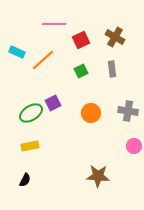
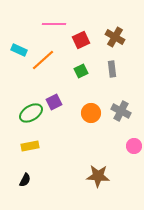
cyan rectangle: moved 2 px right, 2 px up
purple square: moved 1 px right, 1 px up
gray cross: moved 7 px left; rotated 18 degrees clockwise
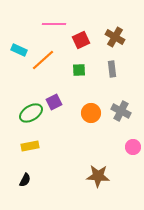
green square: moved 2 px left, 1 px up; rotated 24 degrees clockwise
pink circle: moved 1 px left, 1 px down
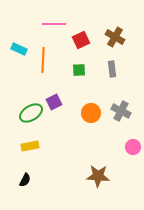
cyan rectangle: moved 1 px up
orange line: rotated 45 degrees counterclockwise
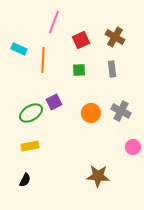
pink line: moved 2 px up; rotated 70 degrees counterclockwise
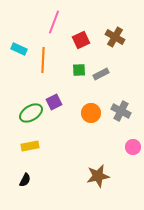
gray rectangle: moved 11 px left, 5 px down; rotated 70 degrees clockwise
brown star: rotated 15 degrees counterclockwise
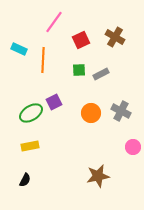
pink line: rotated 15 degrees clockwise
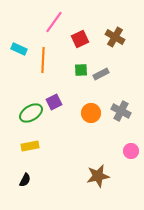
red square: moved 1 px left, 1 px up
green square: moved 2 px right
pink circle: moved 2 px left, 4 px down
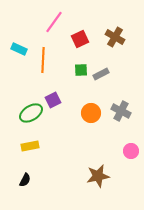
purple square: moved 1 px left, 2 px up
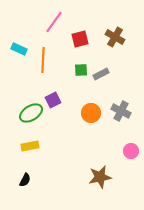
red square: rotated 12 degrees clockwise
brown star: moved 2 px right, 1 px down
